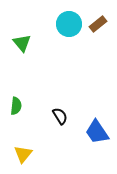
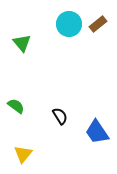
green semicircle: rotated 60 degrees counterclockwise
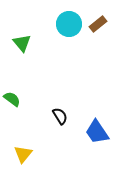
green semicircle: moved 4 px left, 7 px up
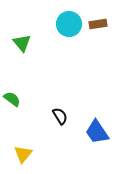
brown rectangle: rotated 30 degrees clockwise
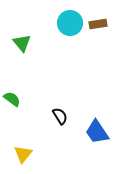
cyan circle: moved 1 px right, 1 px up
